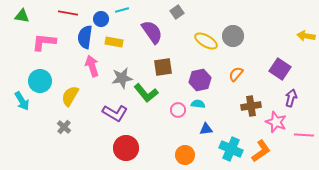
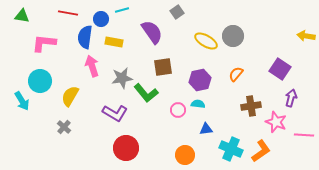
pink L-shape: moved 1 px down
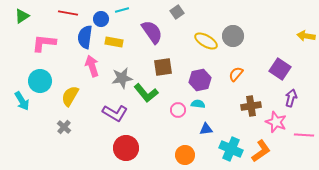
green triangle: rotated 42 degrees counterclockwise
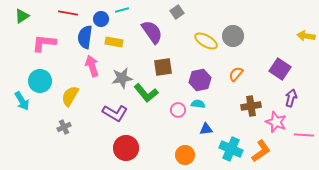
gray cross: rotated 24 degrees clockwise
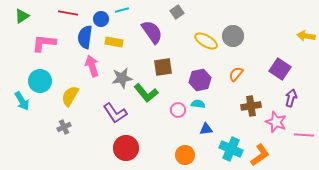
purple L-shape: rotated 25 degrees clockwise
orange L-shape: moved 1 px left, 4 px down
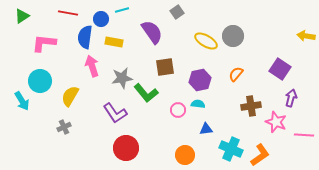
brown square: moved 2 px right
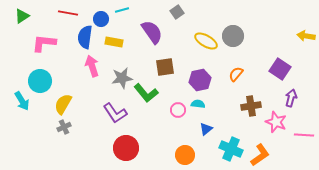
yellow semicircle: moved 7 px left, 8 px down
blue triangle: rotated 32 degrees counterclockwise
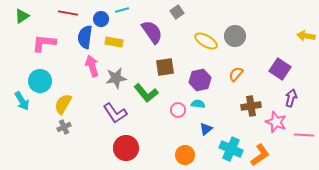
gray circle: moved 2 px right
gray star: moved 6 px left
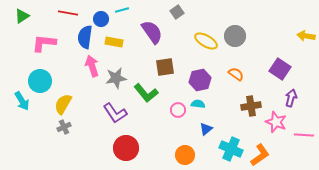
orange semicircle: rotated 84 degrees clockwise
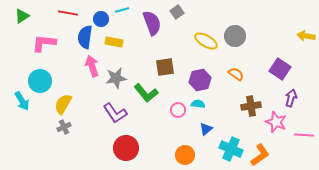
purple semicircle: moved 9 px up; rotated 15 degrees clockwise
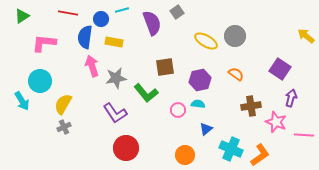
yellow arrow: rotated 30 degrees clockwise
